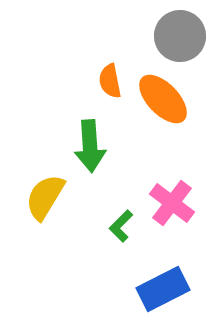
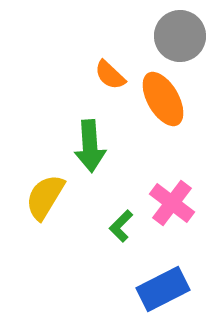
orange semicircle: moved 6 px up; rotated 36 degrees counterclockwise
orange ellipse: rotated 14 degrees clockwise
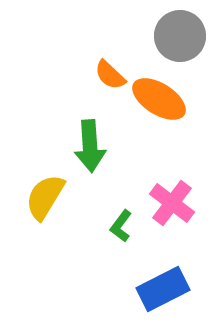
orange ellipse: moved 4 px left; rotated 28 degrees counterclockwise
green L-shape: rotated 8 degrees counterclockwise
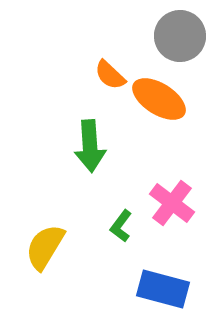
yellow semicircle: moved 50 px down
blue rectangle: rotated 42 degrees clockwise
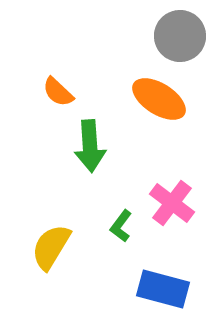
orange semicircle: moved 52 px left, 17 px down
yellow semicircle: moved 6 px right
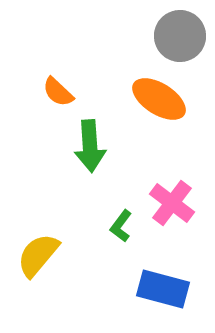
yellow semicircle: moved 13 px left, 8 px down; rotated 9 degrees clockwise
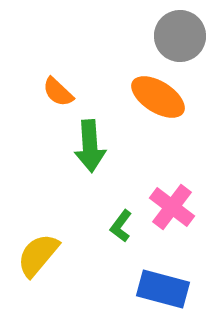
orange ellipse: moved 1 px left, 2 px up
pink cross: moved 4 px down
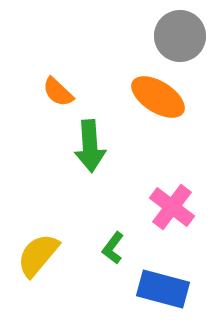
green L-shape: moved 8 px left, 22 px down
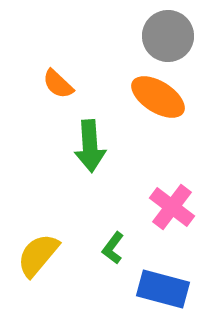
gray circle: moved 12 px left
orange semicircle: moved 8 px up
